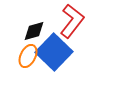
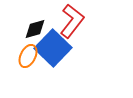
black diamond: moved 1 px right, 2 px up
blue square: moved 1 px left, 4 px up
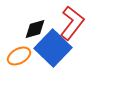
red L-shape: moved 2 px down
orange ellipse: moved 9 px left; rotated 35 degrees clockwise
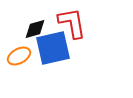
red L-shape: rotated 48 degrees counterclockwise
blue square: rotated 33 degrees clockwise
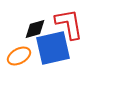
red L-shape: moved 3 px left, 1 px down
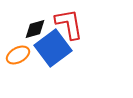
blue square: rotated 24 degrees counterclockwise
orange ellipse: moved 1 px left, 1 px up
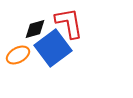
red L-shape: moved 1 px up
